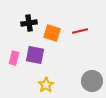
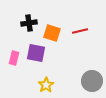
purple square: moved 1 px right, 2 px up
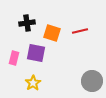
black cross: moved 2 px left
yellow star: moved 13 px left, 2 px up
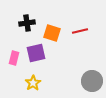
purple square: rotated 24 degrees counterclockwise
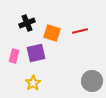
black cross: rotated 14 degrees counterclockwise
pink rectangle: moved 2 px up
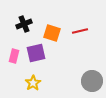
black cross: moved 3 px left, 1 px down
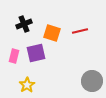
yellow star: moved 6 px left, 2 px down
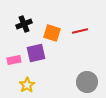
pink rectangle: moved 4 px down; rotated 64 degrees clockwise
gray circle: moved 5 px left, 1 px down
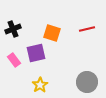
black cross: moved 11 px left, 5 px down
red line: moved 7 px right, 2 px up
pink rectangle: rotated 64 degrees clockwise
yellow star: moved 13 px right
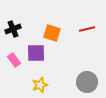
purple square: rotated 12 degrees clockwise
yellow star: rotated 14 degrees clockwise
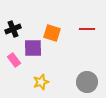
red line: rotated 14 degrees clockwise
purple square: moved 3 px left, 5 px up
yellow star: moved 1 px right, 3 px up
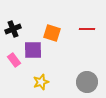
purple square: moved 2 px down
